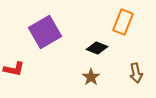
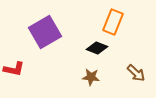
orange rectangle: moved 10 px left
brown arrow: rotated 36 degrees counterclockwise
brown star: rotated 30 degrees counterclockwise
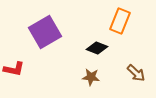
orange rectangle: moved 7 px right, 1 px up
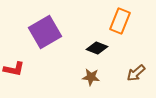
brown arrow: rotated 96 degrees clockwise
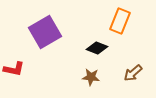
brown arrow: moved 3 px left
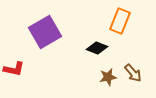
brown arrow: rotated 90 degrees counterclockwise
brown star: moved 17 px right; rotated 18 degrees counterclockwise
